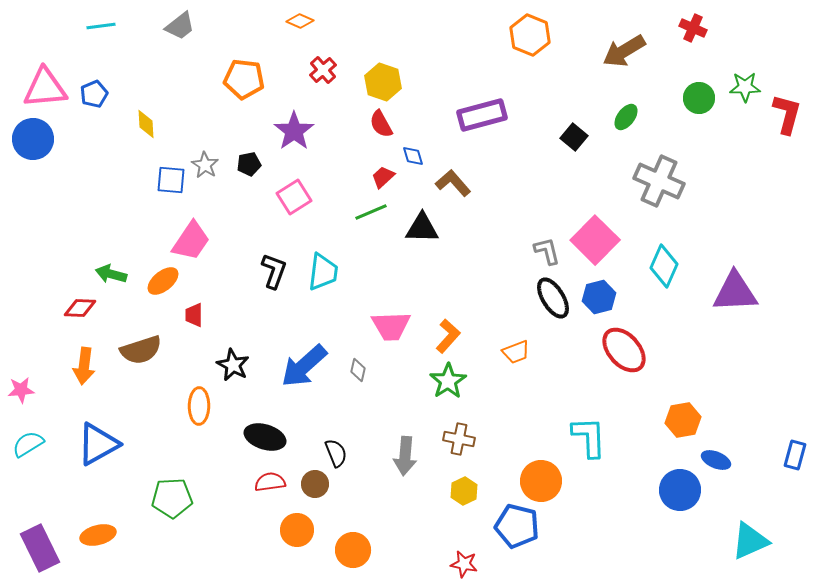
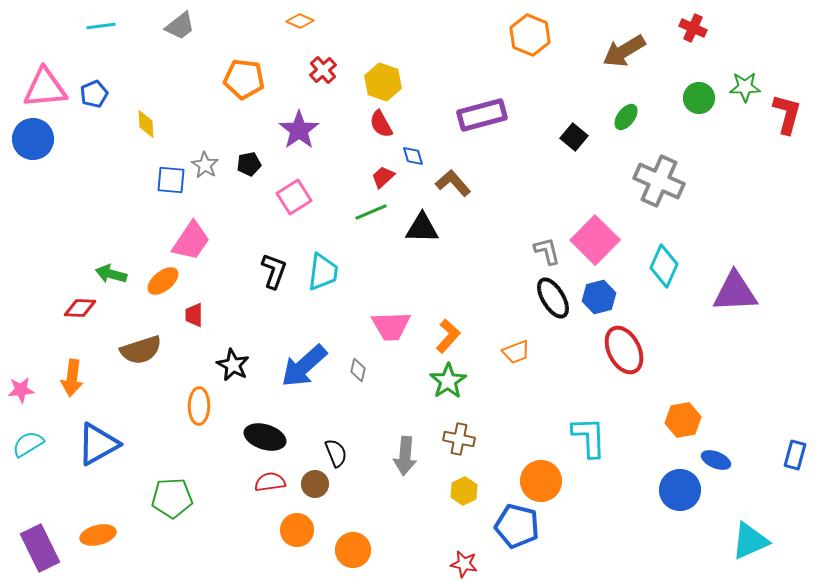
purple star at (294, 131): moved 5 px right, 1 px up
red ellipse at (624, 350): rotated 15 degrees clockwise
orange arrow at (84, 366): moved 12 px left, 12 px down
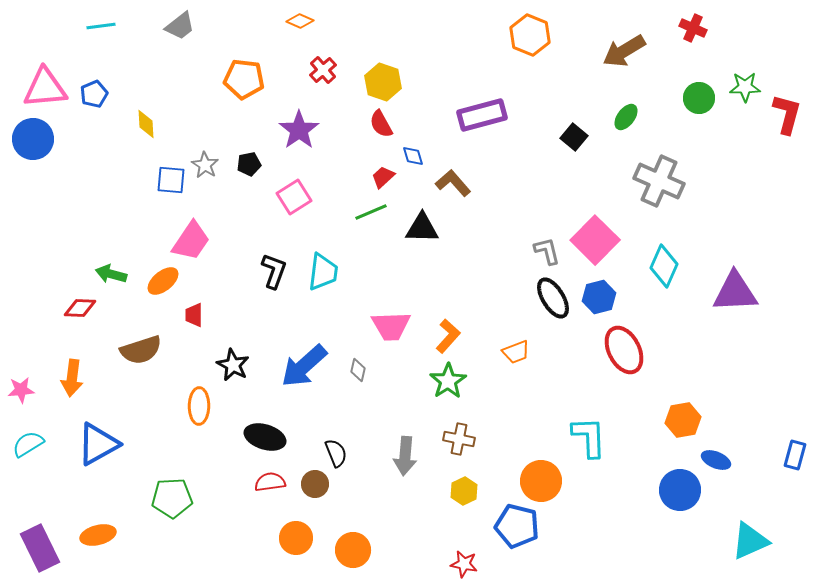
orange circle at (297, 530): moved 1 px left, 8 px down
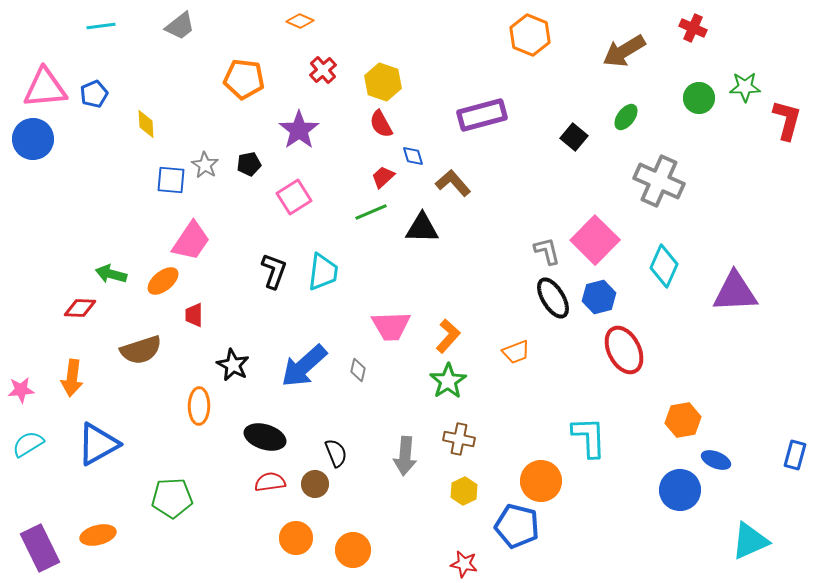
red L-shape at (787, 114): moved 6 px down
